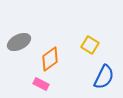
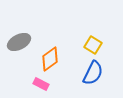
yellow square: moved 3 px right
blue semicircle: moved 11 px left, 4 px up
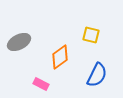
yellow square: moved 2 px left, 10 px up; rotated 18 degrees counterclockwise
orange diamond: moved 10 px right, 2 px up
blue semicircle: moved 4 px right, 2 px down
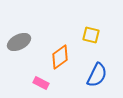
pink rectangle: moved 1 px up
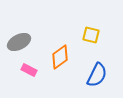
pink rectangle: moved 12 px left, 13 px up
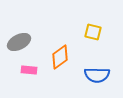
yellow square: moved 2 px right, 3 px up
pink rectangle: rotated 21 degrees counterclockwise
blue semicircle: rotated 65 degrees clockwise
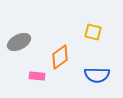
pink rectangle: moved 8 px right, 6 px down
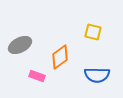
gray ellipse: moved 1 px right, 3 px down
pink rectangle: rotated 14 degrees clockwise
